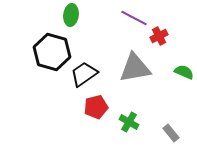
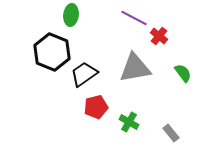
red cross: rotated 24 degrees counterclockwise
black hexagon: rotated 6 degrees clockwise
green semicircle: moved 1 px left, 1 px down; rotated 30 degrees clockwise
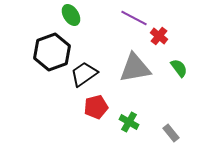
green ellipse: rotated 40 degrees counterclockwise
black hexagon: rotated 18 degrees clockwise
green semicircle: moved 4 px left, 5 px up
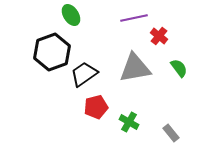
purple line: rotated 40 degrees counterclockwise
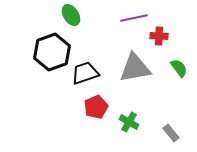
red cross: rotated 36 degrees counterclockwise
black trapezoid: moved 1 px right, 1 px up; rotated 16 degrees clockwise
red pentagon: rotated 10 degrees counterclockwise
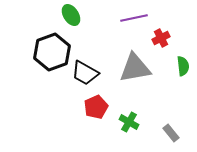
red cross: moved 2 px right, 2 px down; rotated 30 degrees counterclockwise
green semicircle: moved 4 px right, 2 px up; rotated 30 degrees clockwise
black trapezoid: rotated 132 degrees counterclockwise
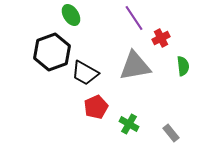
purple line: rotated 68 degrees clockwise
gray triangle: moved 2 px up
green cross: moved 2 px down
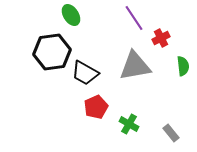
black hexagon: rotated 12 degrees clockwise
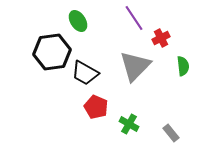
green ellipse: moved 7 px right, 6 px down
gray triangle: rotated 36 degrees counterclockwise
red pentagon: rotated 25 degrees counterclockwise
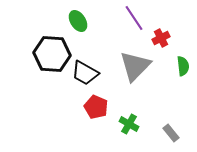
black hexagon: moved 2 px down; rotated 12 degrees clockwise
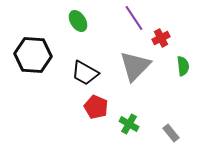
black hexagon: moved 19 px left, 1 px down
